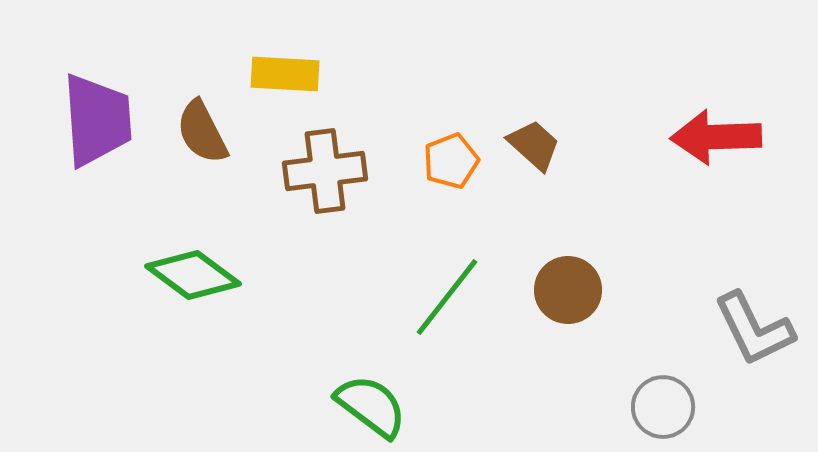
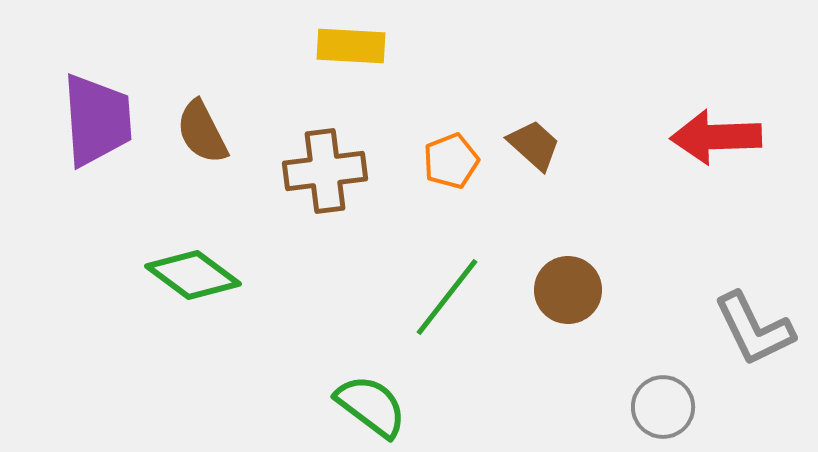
yellow rectangle: moved 66 px right, 28 px up
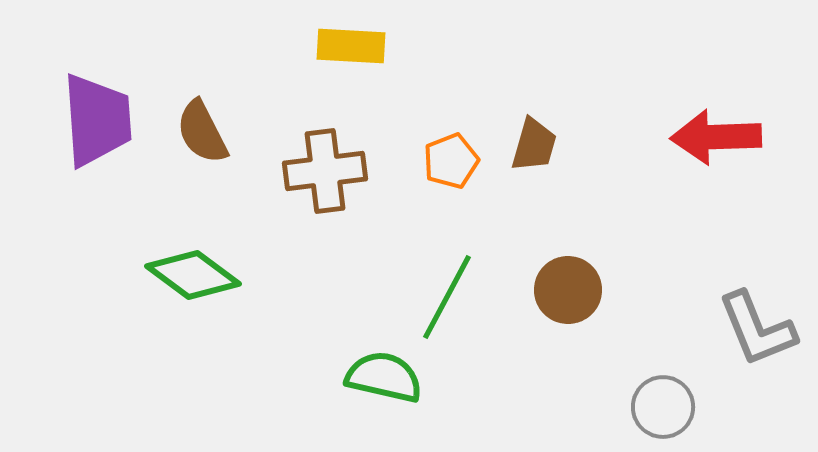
brown trapezoid: rotated 64 degrees clockwise
green line: rotated 10 degrees counterclockwise
gray L-shape: moved 3 px right; rotated 4 degrees clockwise
green semicircle: moved 13 px right, 29 px up; rotated 24 degrees counterclockwise
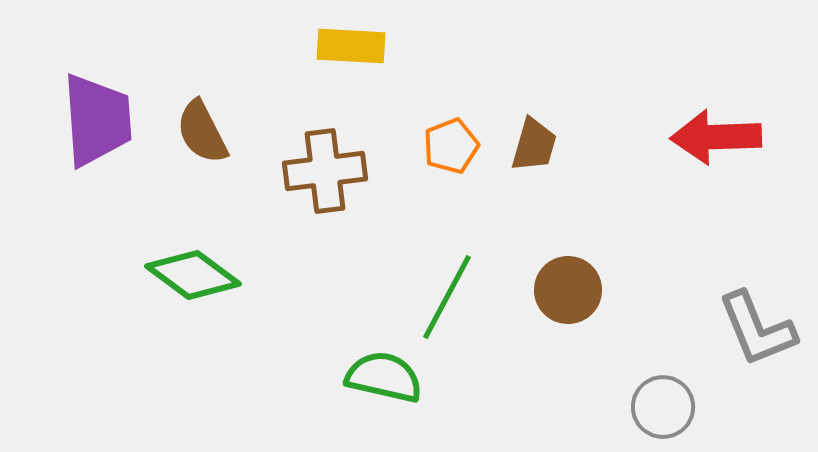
orange pentagon: moved 15 px up
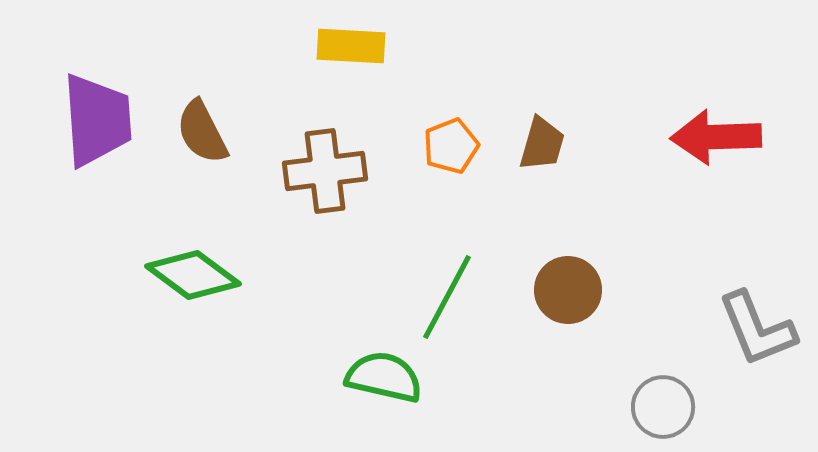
brown trapezoid: moved 8 px right, 1 px up
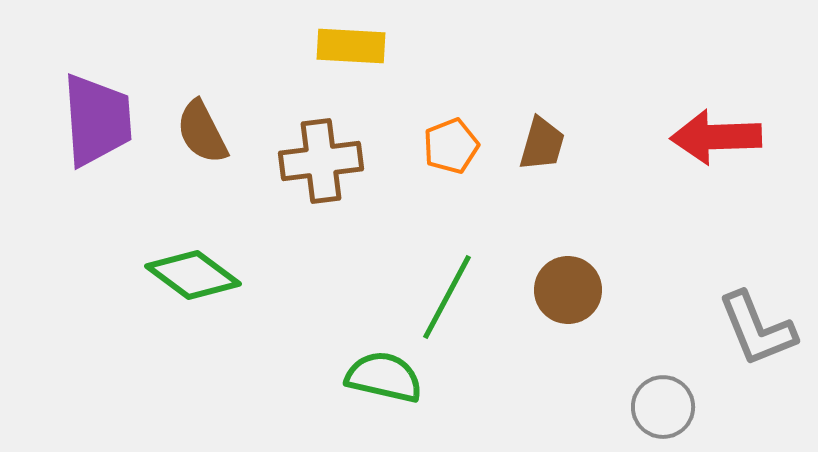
brown cross: moved 4 px left, 10 px up
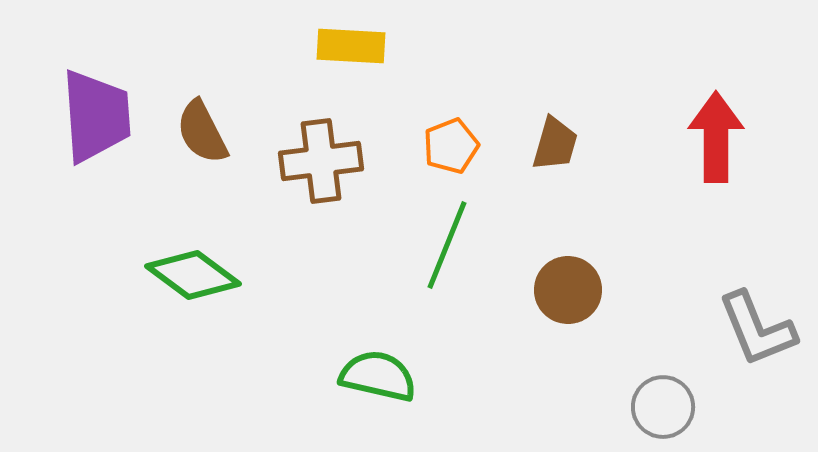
purple trapezoid: moved 1 px left, 4 px up
red arrow: rotated 92 degrees clockwise
brown trapezoid: moved 13 px right
green line: moved 52 px up; rotated 6 degrees counterclockwise
green semicircle: moved 6 px left, 1 px up
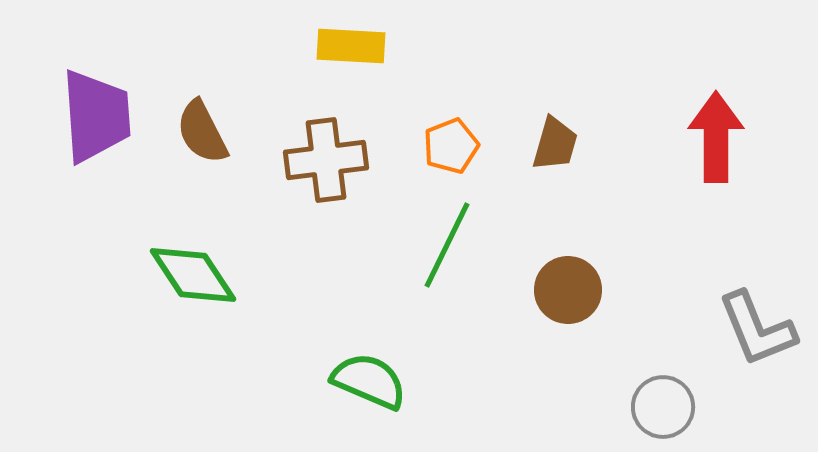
brown cross: moved 5 px right, 1 px up
green line: rotated 4 degrees clockwise
green diamond: rotated 20 degrees clockwise
green semicircle: moved 9 px left, 5 px down; rotated 10 degrees clockwise
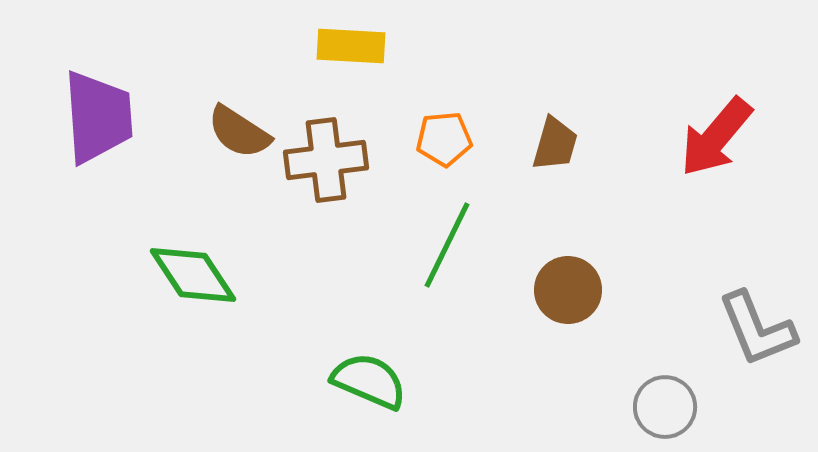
purple trapezoid: moved 2 px right, 1 px down
brown semicircle: moved 37 px right; rotated 30 degrees counterclockwise
red arrow: rotated 140 degrees counterclockwise
orange pentagon: moved 7 px left, 7 px up; rotated 16 degrees clockwise
gray circle: moved 2 px right
